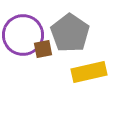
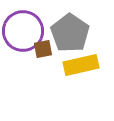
purple circle: moved 4 px up
yellow rectangle: moved 8 px left, 7 px up
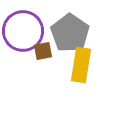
brown square: moved 2 px down
yellow rectangle: rotated 68 degrees counterclockwise
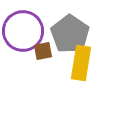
gray pentagon: moved 1 px down
yellow rectangle: moved 2 px up
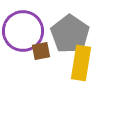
brown square: moved 2 px left
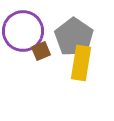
gray pentagon: moved 4 px right, 3 px down
brown square: rotated 12 degrees counterclockwise
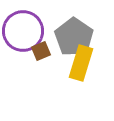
yellow rectangle: rotated 8 degrees clockwise
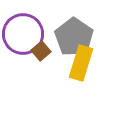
purple circle: moved 3 px down
brown square: rotated 18 degrees counterclockwise
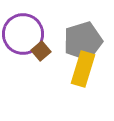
gray pentagon: moved 9 px right, 4 px down; rotated 21 degrees clockwise
yellow rectangle: moved 2 px right, 6 px down
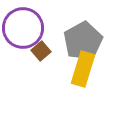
purple circle: moved 6 px up
gray pentagon: rotated 12 degrees counterclockwise
